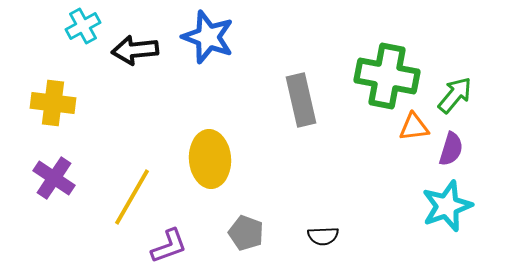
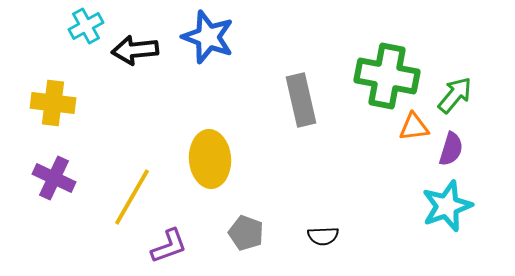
cyan cross: moved 3 px right
purple cross: rotated 9 degrees counterclockwise
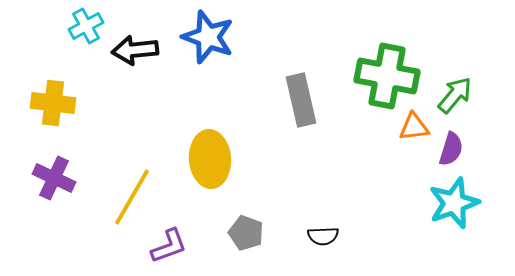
cyan star: moved 7 px right, 3 px up
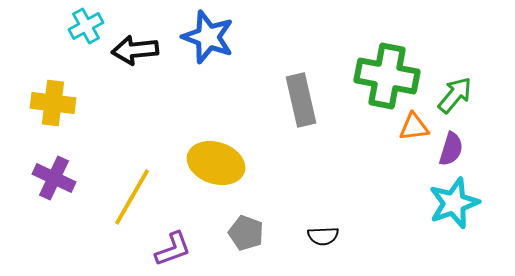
yellow ellipse: moved 6 px right, 4 px down; rotated 68 degrees counterclockwise
purple L-shape: moved 4 px right, 3 px down
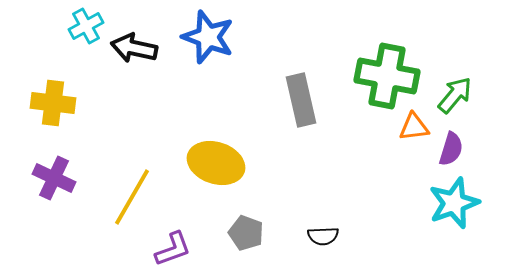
black arrow: moved 1 px left, 2 px up; rotated 18 degrees clockwise
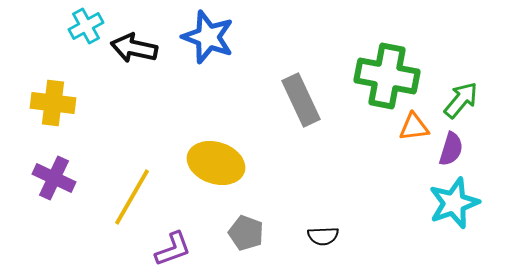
green arrow: moved 6 px right, 5 px down
gray rectangle: rotated 12 degrees counterclockwise
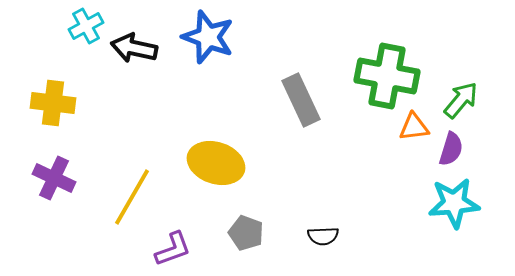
cyan star: rotated 15 degrees clockwise
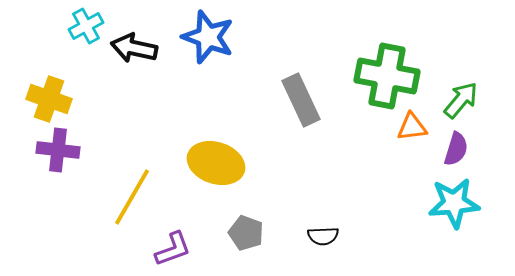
yellow cross: moved 4 px left, 4 px up; rotated 12 degrees clockwise
orange triangle: moved 2 px left
purple semicircle: moved 5 px right
purple cross: moved 4 px right, 28 px up; rotated 18 degrees counterclockwise
